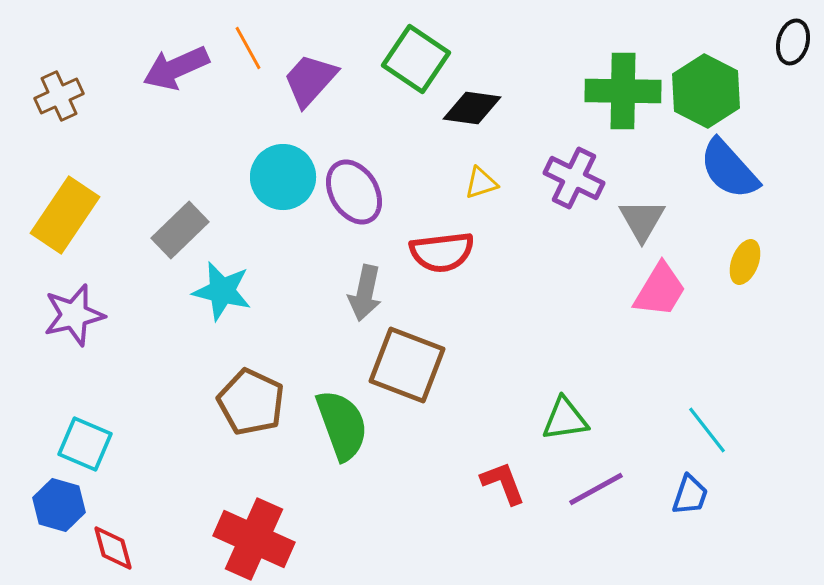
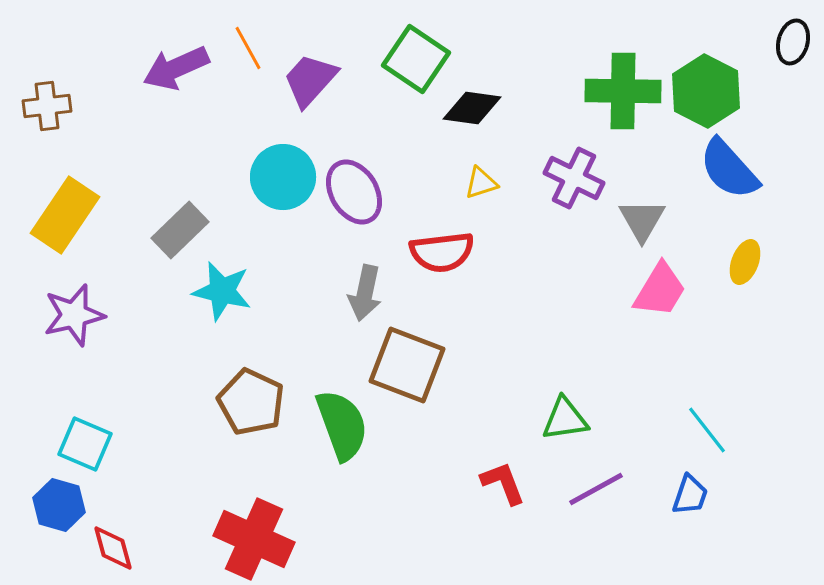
brown cross: moved 12 px left, 10 px down; rotated 18 degrees clockwise
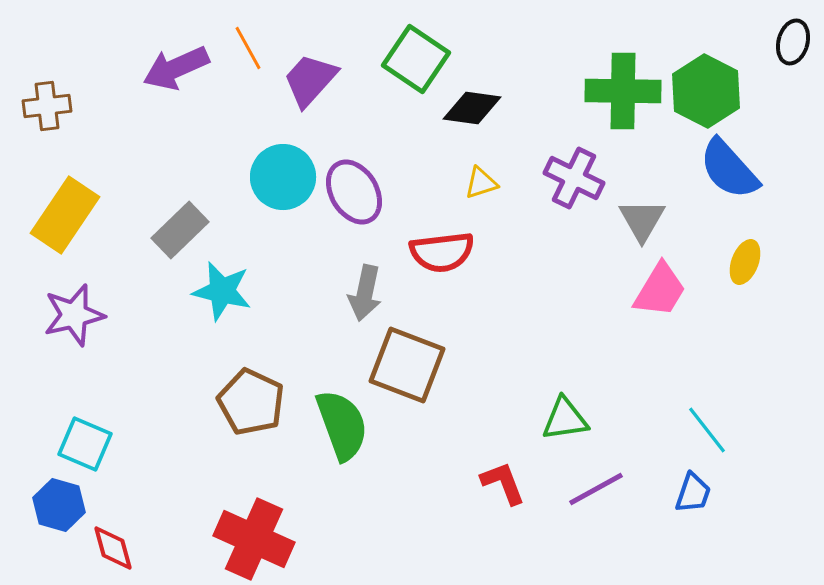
blue trapezoid: moved 3 px right, 2 px up
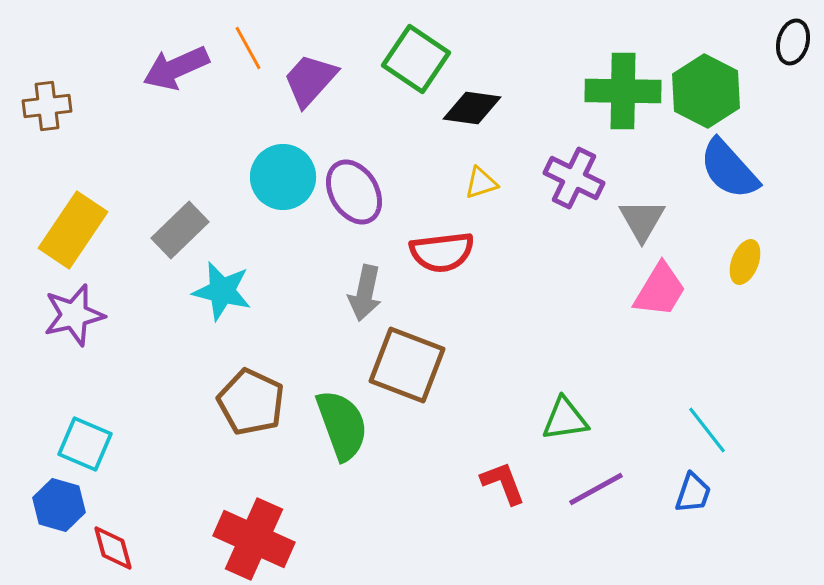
yellow rectangle: moved 8 px right, 15 px down
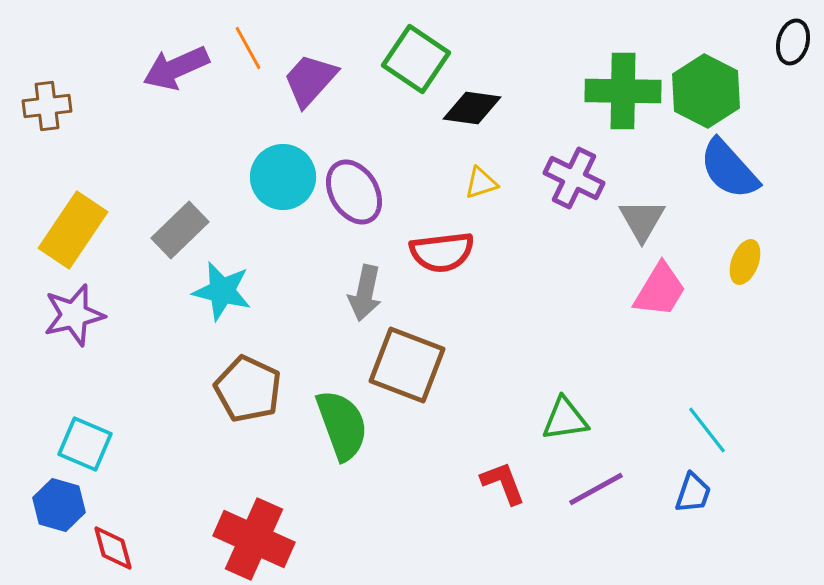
brown pentagon: moved 3 px left, 13 px up
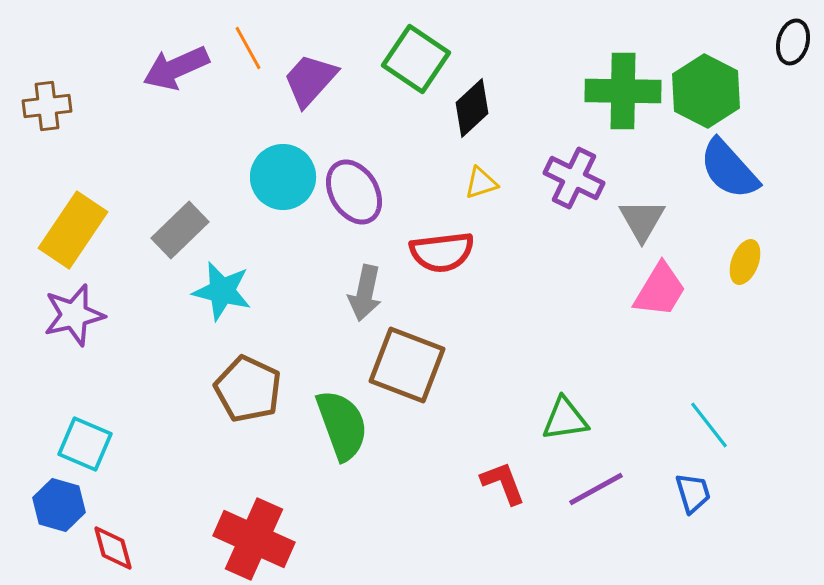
black diamond: rotated 50 degrees counterclockwise
cyan line: moved 2 px right, 5 px up
blue trapezoid: rotated 36 degrees counterclockwise
